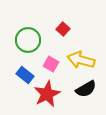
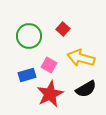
green circle: moved 1 px right, 4 px up
yellow arrow: moved 2 px up
pink square: moved 2 px left, 1 px down
blue rectangle: moved 2 px right; rotated 54 degrees counterclockwise
red star: moved 3 px right
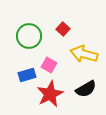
yellow arrow: moved 3 px right, 4 px up
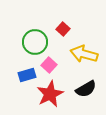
green circle: moved 6 px right, 6 px down
pink square: rotated 14 degrees clockwise
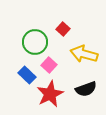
blue rectangle: rotated 60 degrees clockwise
black semicircle: rotated 10 degrees clockwise
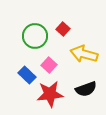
green circle: moved 6 px up
red star: rotated 20 degrees clockwise
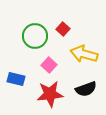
blue rectangle: moved 11 px left, 4 px down; rotated 30 degrees counterclockwise
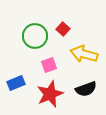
pink square: rotated 28 degrees clockwise
blue rectangle: moved 4 px down; rotated 36 degrees counterclockwise
red star: rotated 16 degrees counterclockwise
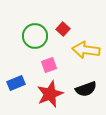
yellow arrow: moved 2 px right, 4 px up; rotated 8 degrees counterclockwise
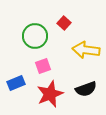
red square: moved 1 px right, 6 px up
pink square: moved 6 px left, 1 px down
